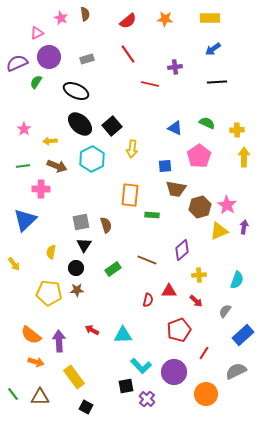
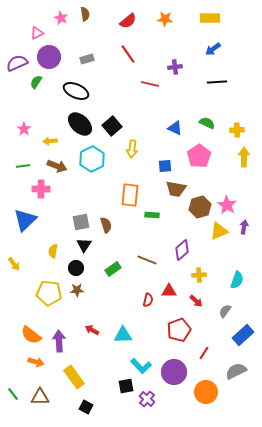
yellow semicircle at (51, 252): moved 2 px right, 1 px up
orange circle at (206, 394): moved 2 px up
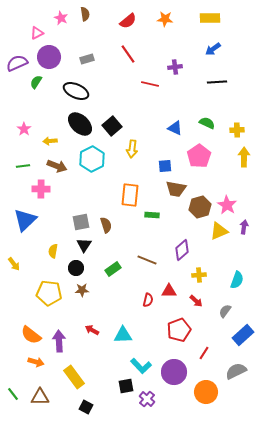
brown star at (77, 290): moved 5 px right
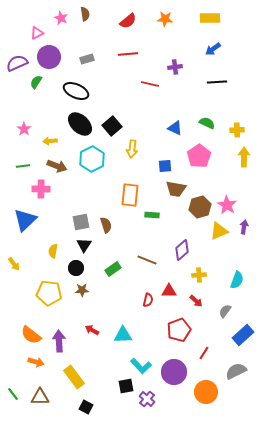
red line at (128, 54): rotated 60 degrees counterclockwise
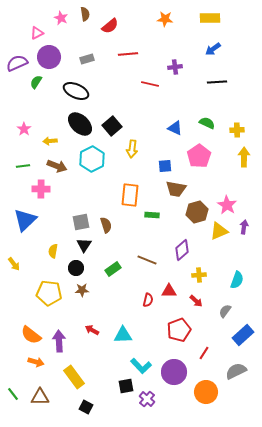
red semicircle at (128, 21): moved 18 px left, 5 px down
brown hexagon at (200, 207): moved 3 px left, 5 px down
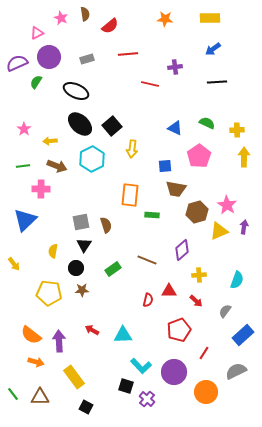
black square at (126, 386): rotated 28 degrees clockwise
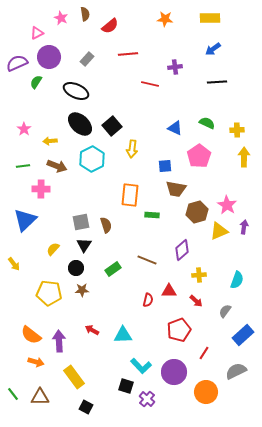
gray rectangle at (87, 59): rotated 32 degrees counterclockwise
yellow semicircle at (53, 251): moved 2 px up; rotated 32 degrees clockwise
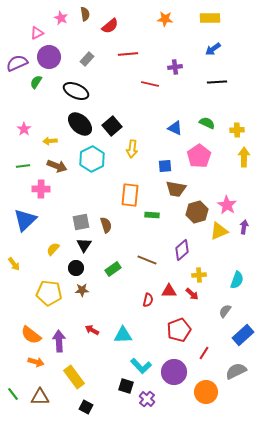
red arrow at (196, 301): moved 4 px left, 7 px up
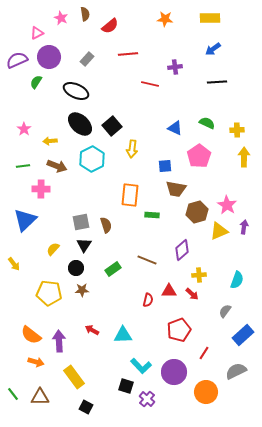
purple semicircle at (17, 63): moved 3 px up
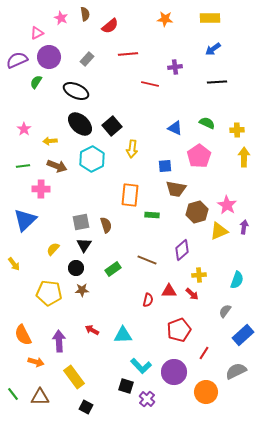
orange semicircle at (31, 335): moved 8 px left; rotated 25 degrees clockwise
